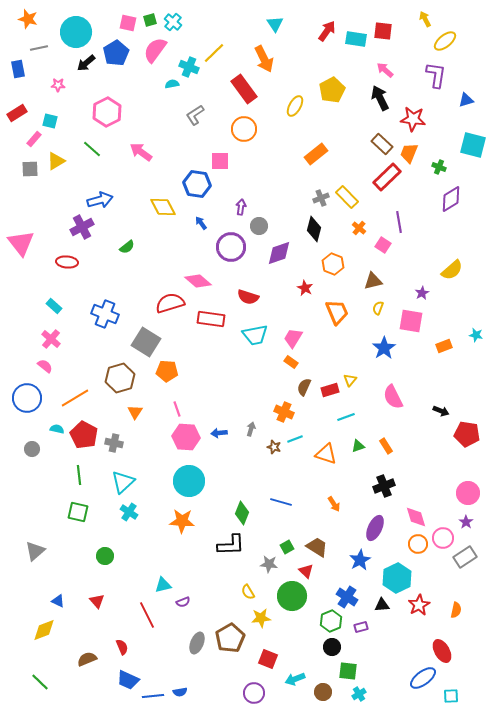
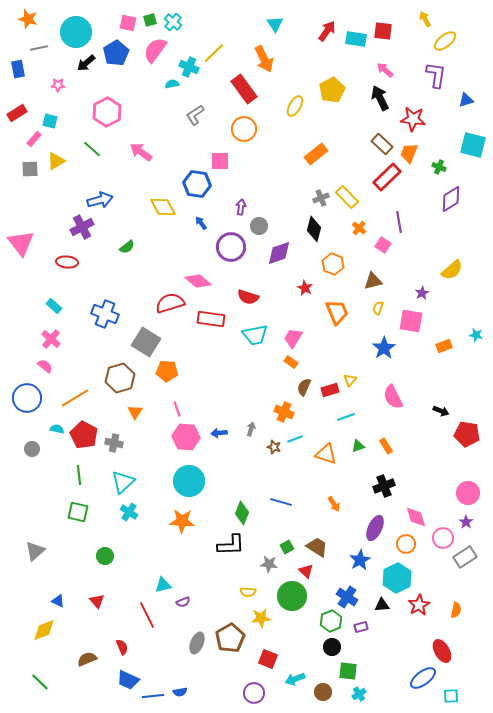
orange circle at (418, 544): moved 12 px left
yellow semicircle at (248, 592): rotated 56 degrees counterclockwise
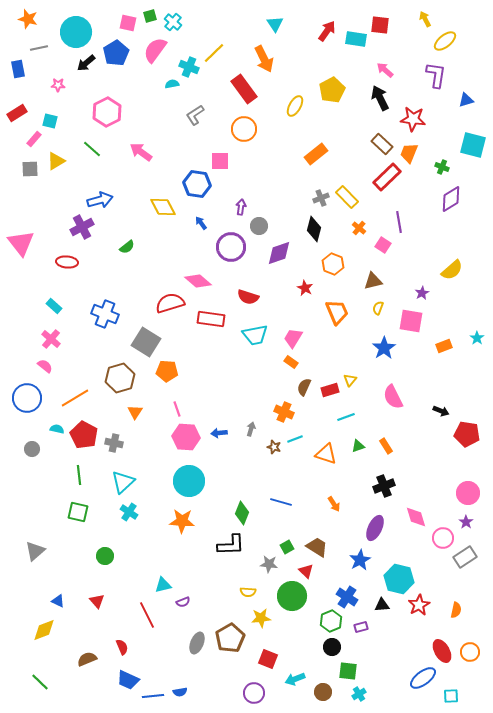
green square at (150, 20): moved 4 px up
red square at (383, 31): moved 3 px left, 6 px up
green cross at (439, 167): moved 3 px right
cyan star at (476, 335): moved 1 px right, 3 px down; rotated 24 degrees clockwise
orange circle at (406, 544): moved 64 px right, 108 px down
cyan hexagon at (397, 578): moved 2 px right, 1 px down; rotated 20 degrees counterclockwise
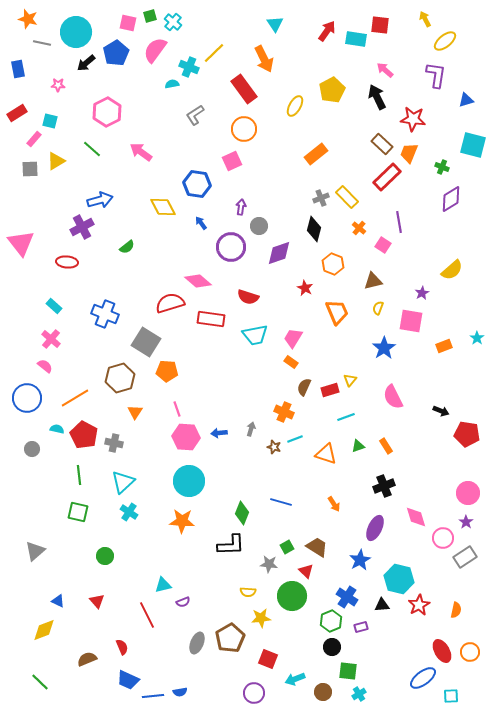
gray line at (39, 48): moved 3 px right, 5 px up; rotated 24 degrees clockwise
black arrow at (380, 98): moved 3 px left, 1 px up
pink square at (220, 161): moved 12 px right; rotated 24 degrees counterclockwise
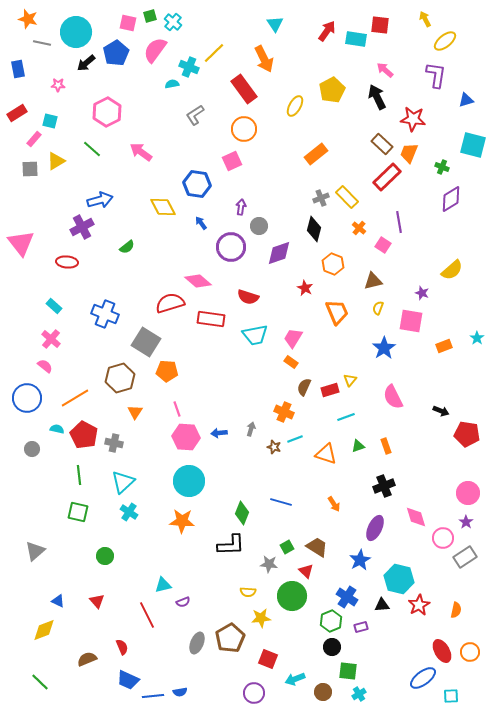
purple star at (422, 293): rotated 24 degrees counterclockwise
orange rectangle at (386, 446): rotated 14 degrees clockwise
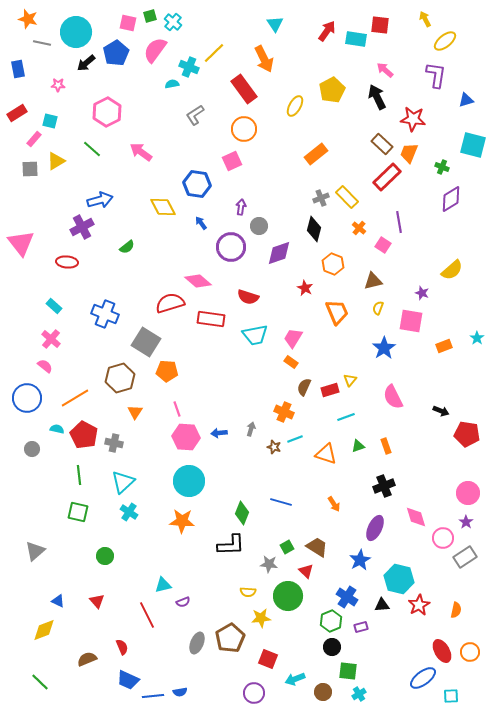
green circle at (292, 596): moved 4 px left
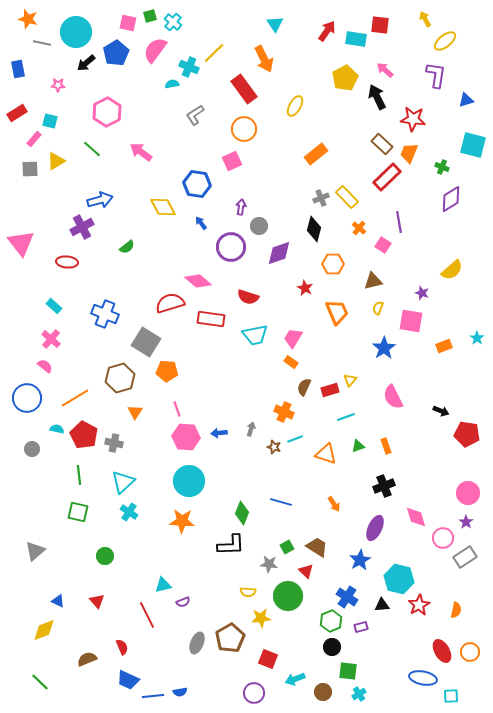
yellow pentagon at (332, 90): moved 13 px right, 12 px up
orange hexagon at (333, 264): rotated 20 degrees counterclockwise
blue ellipse at (423, 678): rotated 48 degrees clockwise
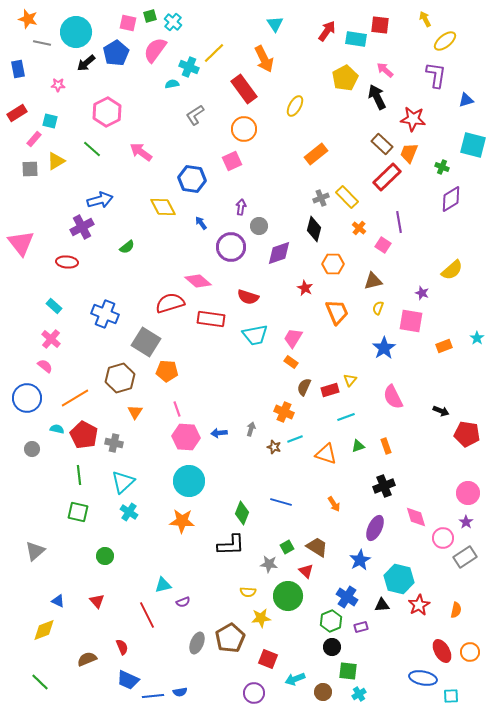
blue hexagon at (197, 184): moved 5 px left, 5 px up
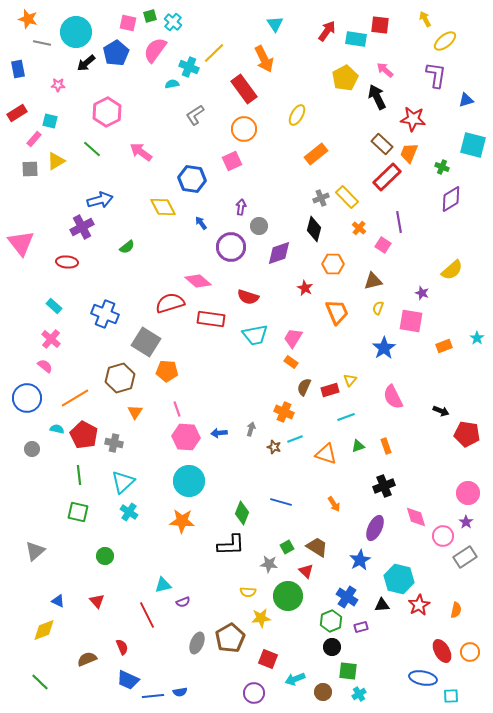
yellow ellipse at (295, 106): moved 2 px right, 9 px down
pink circle at (443, 538): moved 2 px up
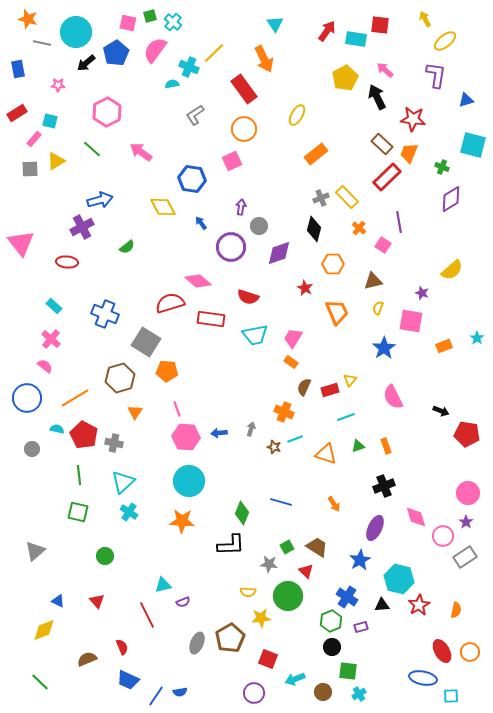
blue line at (153, 696): moved 3 px right; rotated 50 degrees counterclockwise
